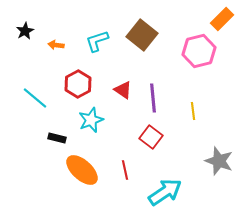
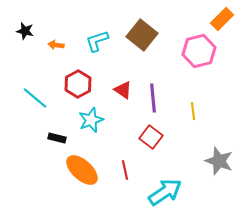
black star: rotated 30 degrees counterclockwise
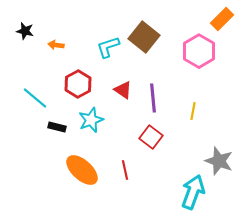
brown square: moved 2 px right, 2 px down
cyan L-shape: moved 11 px right, 6 px down
pink hexagon: rotated 16 degrees counterclockwise
yellow line: rotated 18 degrees clockwise
black rectangle: moved 11 px up
cyan arrow: moved 28 px right; rotated 36 degrees counterclockwise
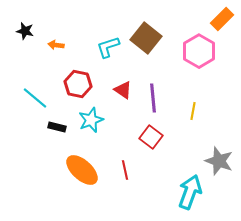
brown square: moved 2 px right, 1 px down
red hexagon: rotated 20 degrees counterclockwise
cyan arrow: moved 3 px left
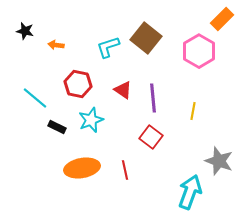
black rectangle: rotated 12 degrees clockwise
orange ellipse: moved 2 px up; rotated 52 degrees counterclockwise
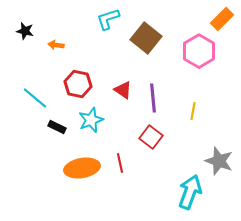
cyan L-shape: moved 28 px up
red line: moved 5 px left, 7 px up
